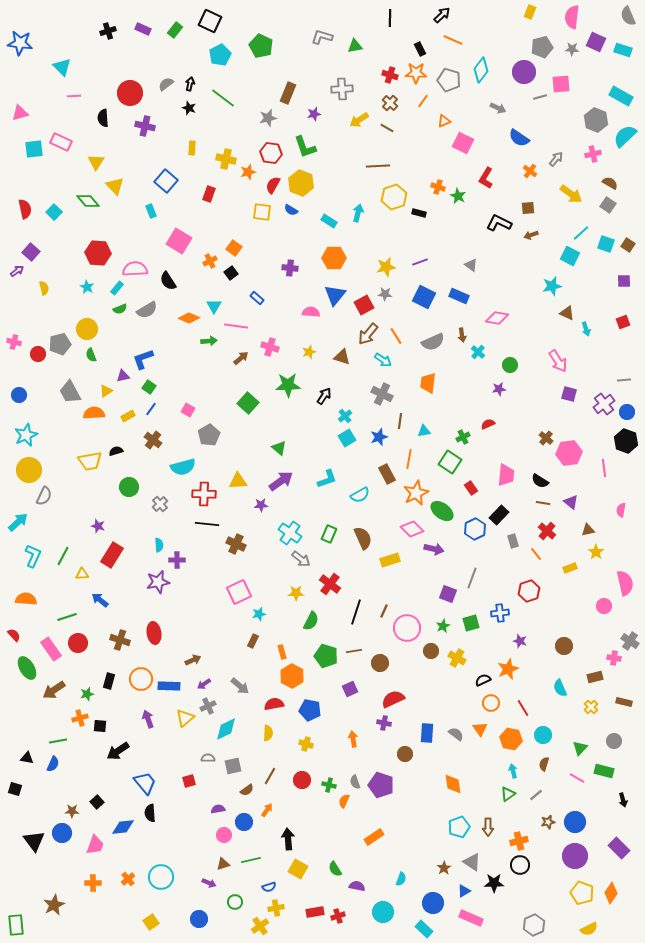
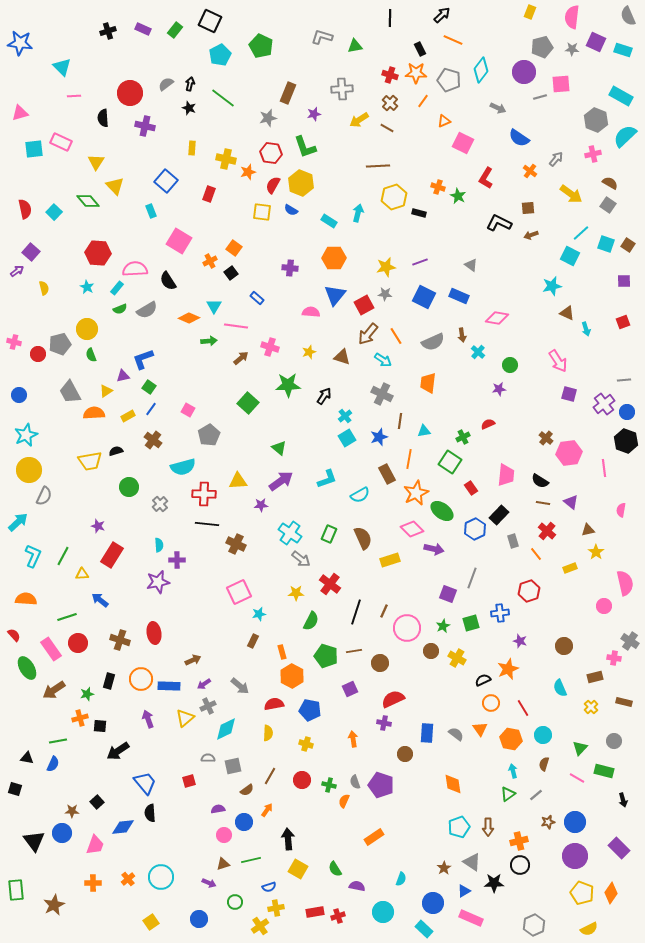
green rectangle at (16, 925): moved 35 px up
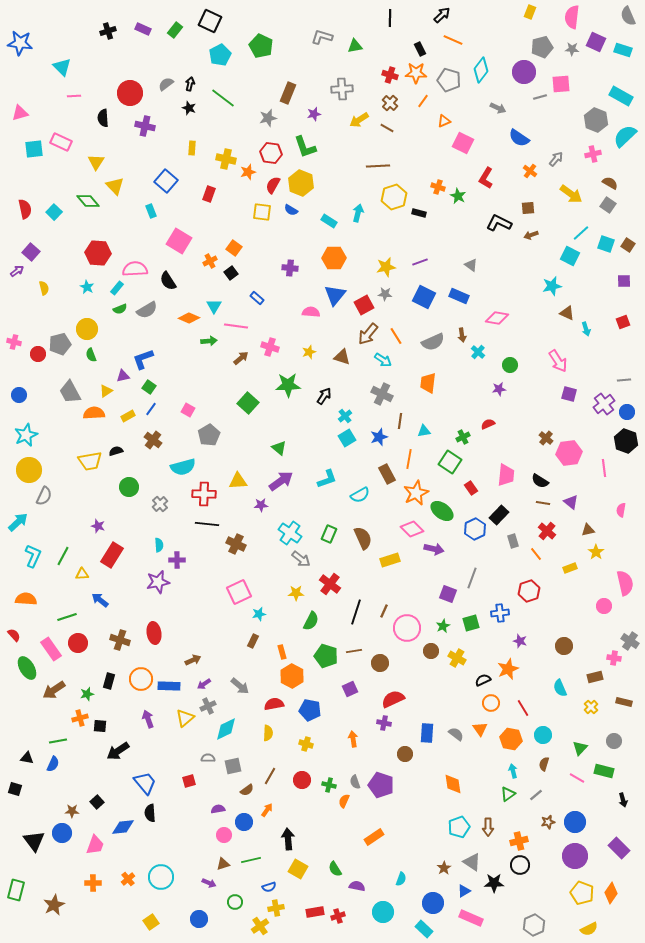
green rectangle at (16, 890): rotated 20 degrees clockwise
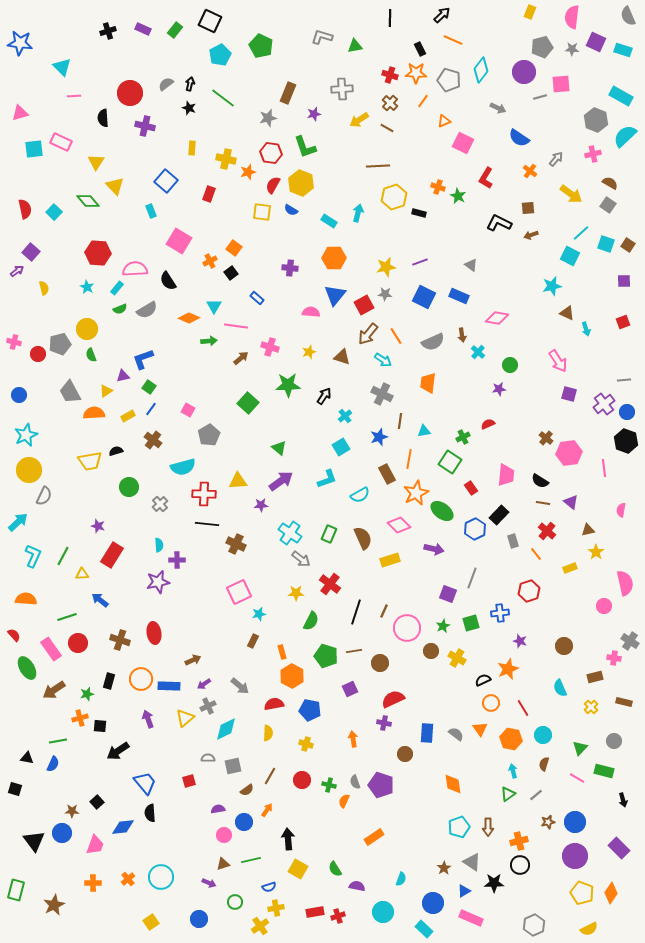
cyan square at (347, 438): moved 6 px left, 9 px down
pink diamond at (412, 529): moved 13 px left, 4 px up
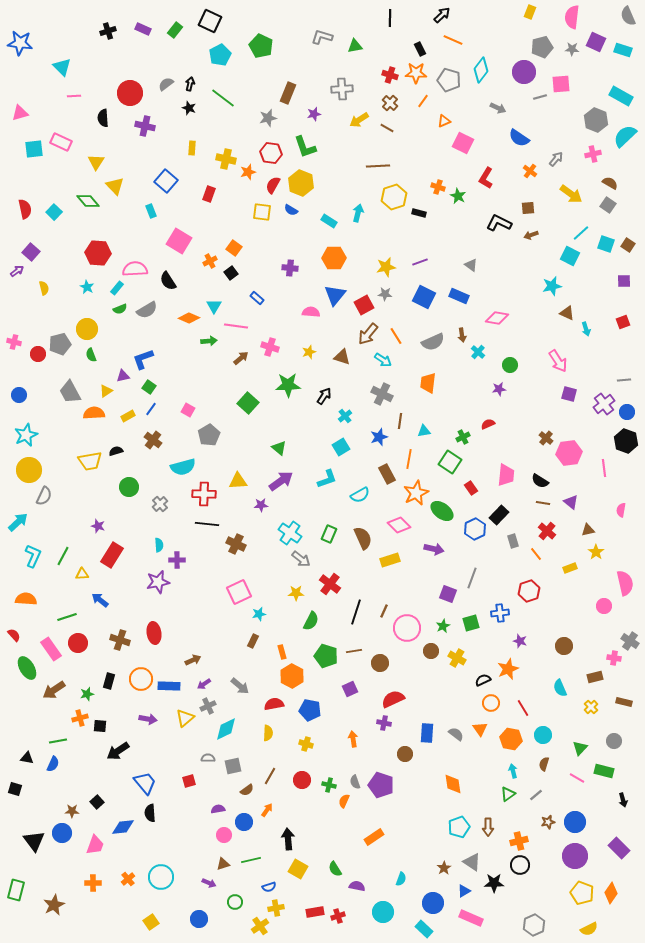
purple arrow at (148, 719): rotated 120 degrees clockwise
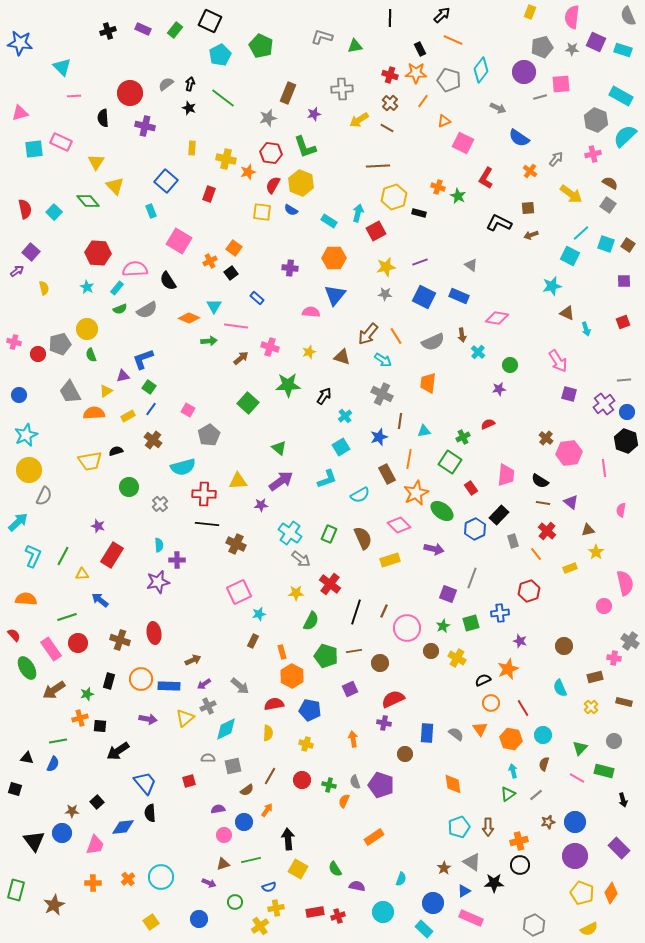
red square at (364, 305): moved 12 px right, 74 px up
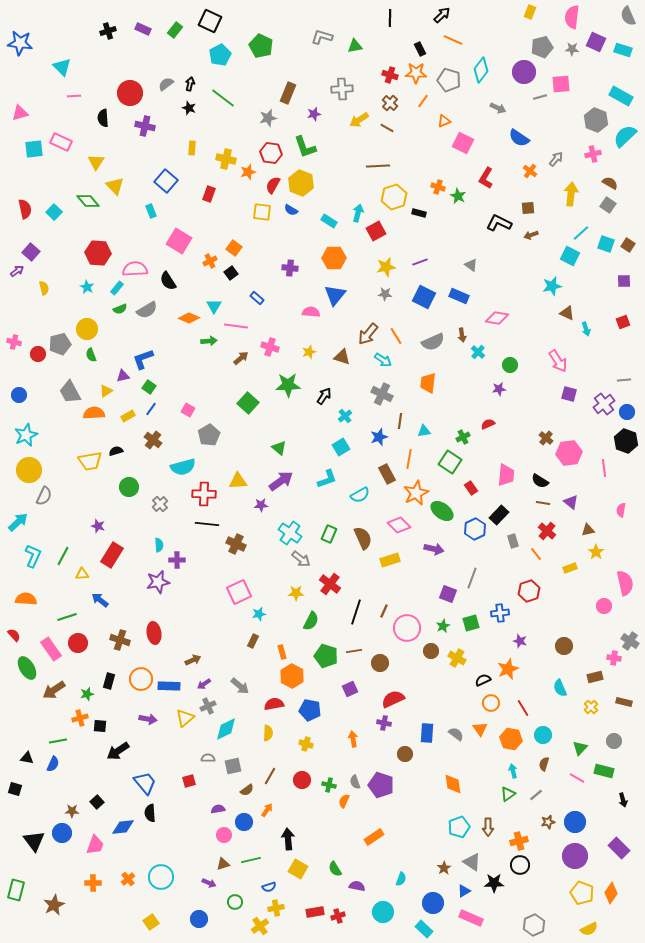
yellow arrow at (571, 194): rotated 120 degrees counterclockwise
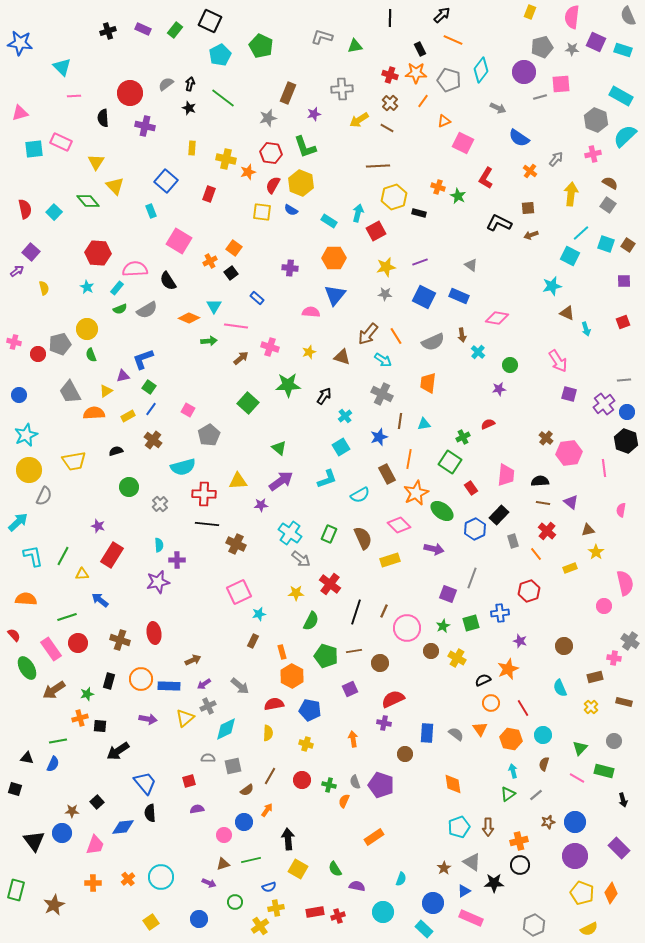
cyan triangle at (424, 431): moved 7 px up
yellow trapezoid at (90, 461): moved 16 px left
black semicircle at (540, 481): rotated 144 degrees clockwise
cyan L-shape at (33, 556): rotated 35 degrees counterclockwise
purple semicircle at (218, 809): moved 21 px left
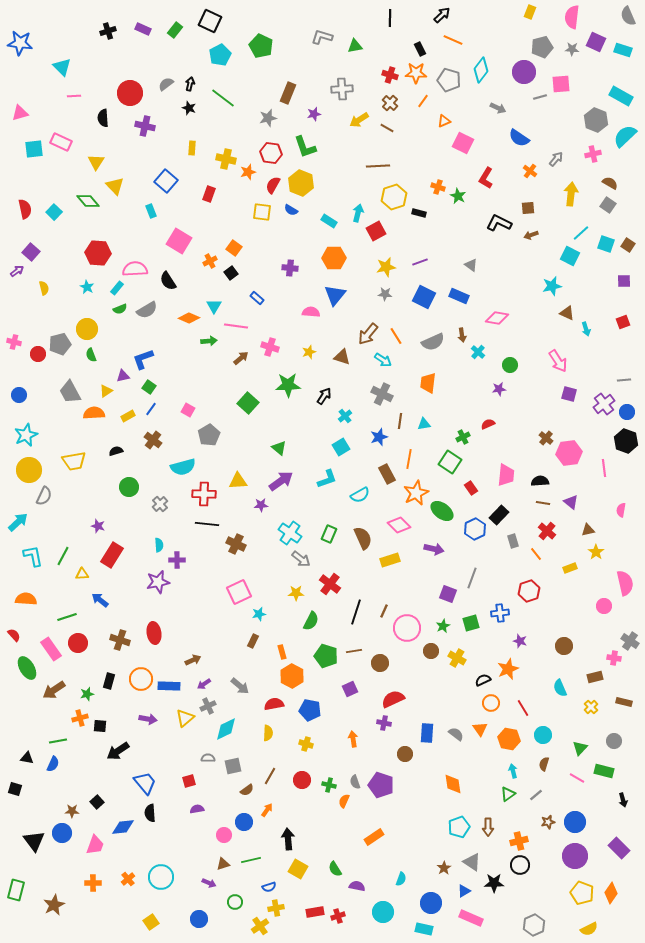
orange hexagon at (511, 739): moved 2 px left
blue circle at (433, 903): moved 2 px left
cyan rectangle at (424, 929): rotated 30 degrees counterclockwise
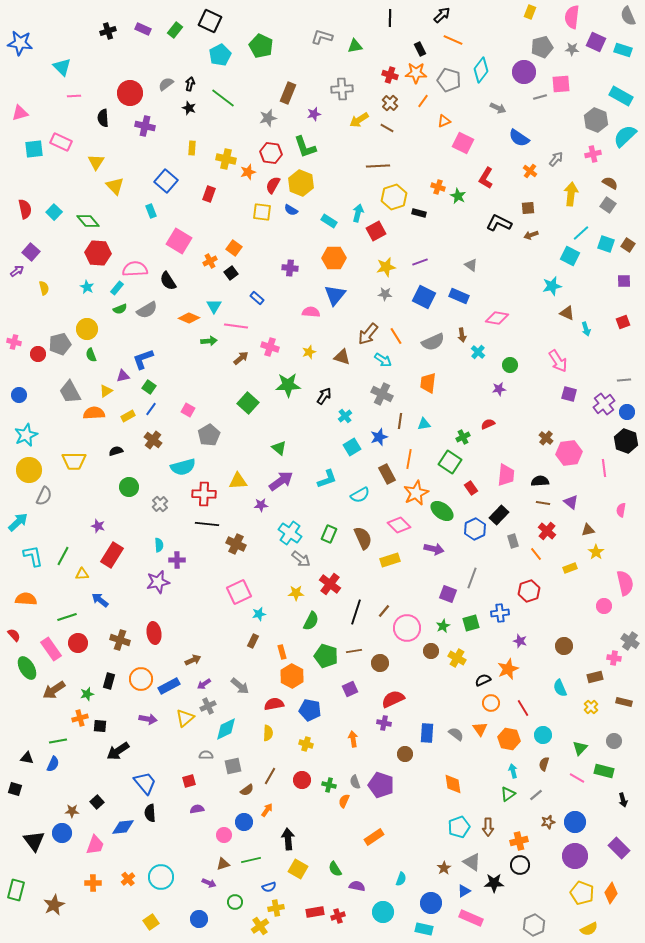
green diamond at (88, 201): moved 20 px down
cyan square at (341, 447): moved 11 px right
yellow trapezoid at (74, 461): rotated 10 degrees clockwise
brown line at (384, 611): rotated 16 degrees clockwise
blue rectangle at (169, 686): rotated 30 degrees counterclockwise
gray semicircle at (208, 758): moved 2 px left, 3 px up
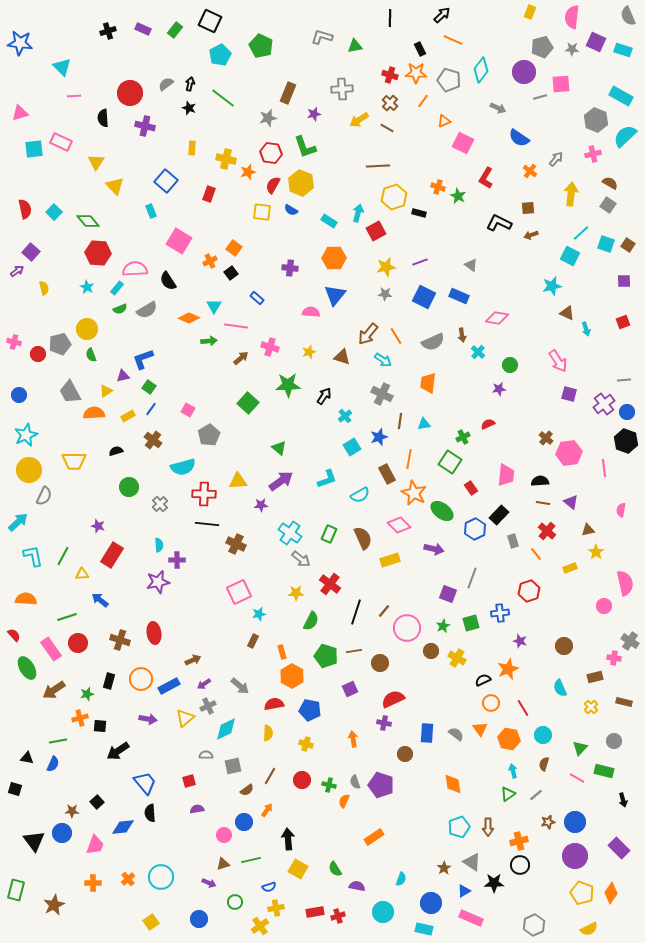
orange star at (416, 493): moved 2 px left; rotated 20 degrees counterclockwise
